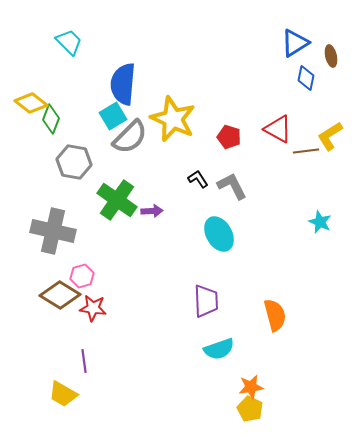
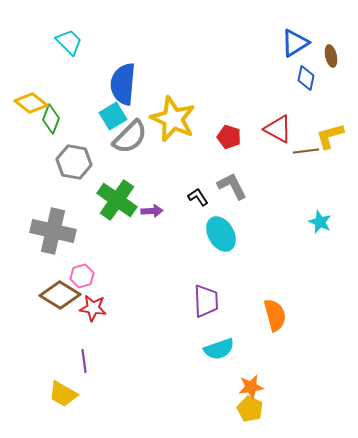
yellow L-shape: rotated 16 degrees clockwise
black L-shape: moved 18 px down
cyan ellipse: moved 2 px right
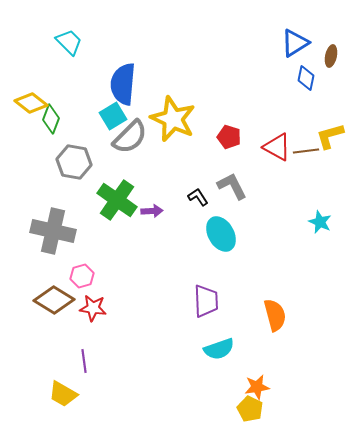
brown ellipse: rotated 25 degrees clockwise
red triangle: moved 1 px left, 18 px down
brown diamond: moved 6 px left, 5 px down
orange star: moved 6 px right
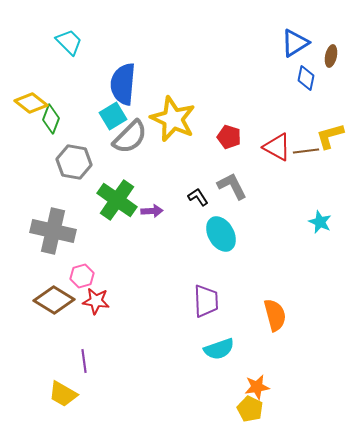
red star: moved 3 px right, 7 px up
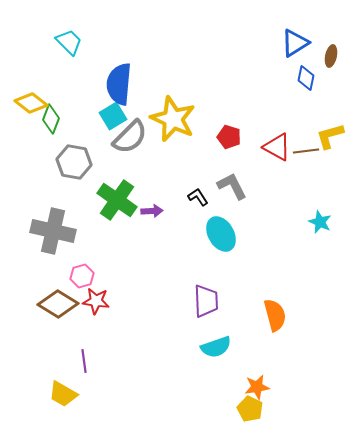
blue semicircle: moved 4 px left
brown diamond: moved 4 px right, 4 px down
cyan semicircle: moved 3 px left, 2 px up
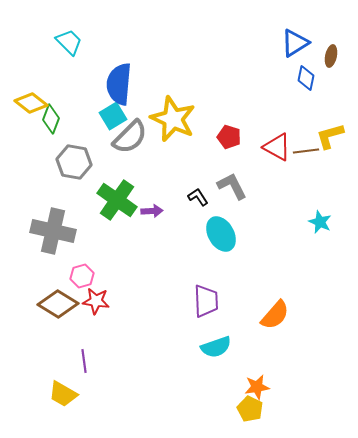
orange semicircle: rotated 56 degrees clockwise
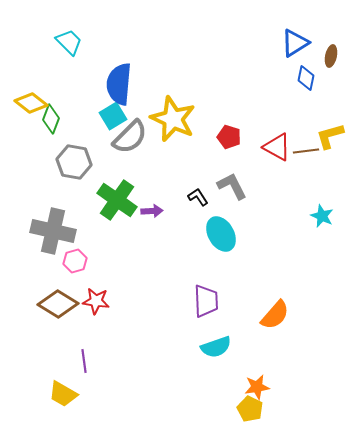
cyan star: moved 2 px right, 6 px up
pink hexagon: moved 7 px left, 15 px up
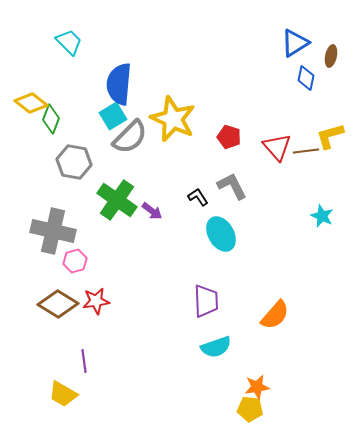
red triangle: rotated 20 degrees clockwise
purple arrow: rotated 40 degrees clockwise
red star: rotated 16 degrees counterclockwise
yellow pentagon: rotated 20 degrees counterclockwise
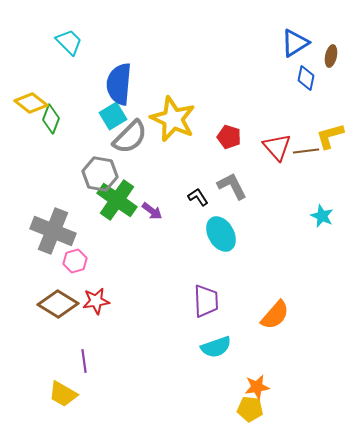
gray hexagon: moved 26 px right, 12 px down
gray cross: rotated 9 degrees clockwise
